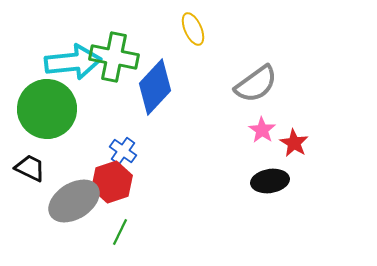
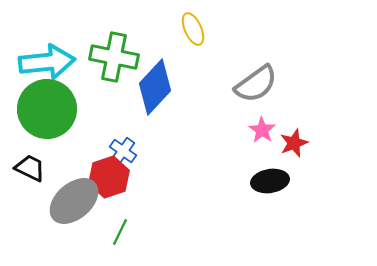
cyan arrow: moved 26 px left
red star: rotated 20 degrees clockwise
red hexagon: moved 3 px left, 5 px up
gray ellipse: rotated 9 degrees counterclockwise
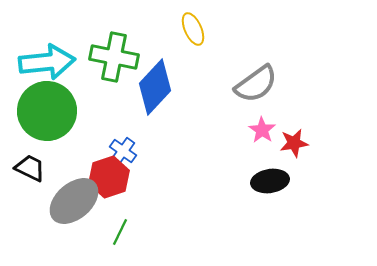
green circle: moved 2 px down
red star: rotated 12 degrees clockwise
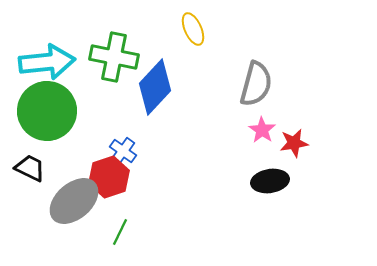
gray semicircle: rotated 39 degrees counterclockwise
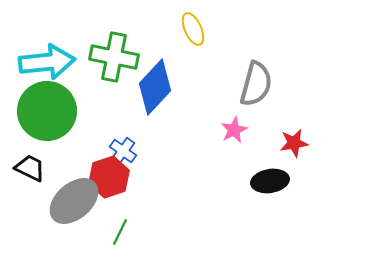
pink star: moved 28 px left; rotated 12 degrees clockwise
